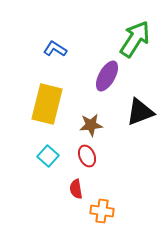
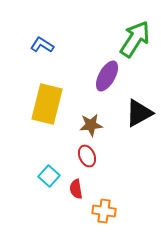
blue L-shape: moved 13 px left, 4 px up
black triangle: moved 1 px left, 1 px down; rotated 8 degrees counterclockwise
cyan square: moved 1 px right, 20 px down
orange cross: moved 2 px right
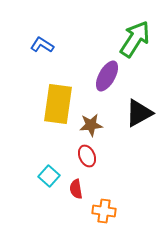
yellow rectangle: moved 11 px right; rotated 6 degrees counterclockwise
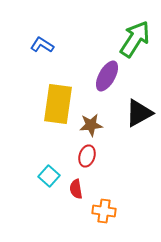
red ellipse: rotated 40 degrees clockwise
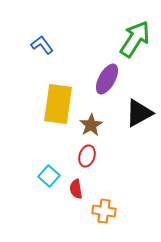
blue L-shape: rotated 20 degrees clockwise
purple ellipse: moved 3 px down
brown star: rotated 25 degrees counterclockwise
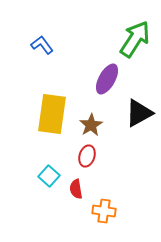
yellow rectangle: moved 6 px left, 10 px down
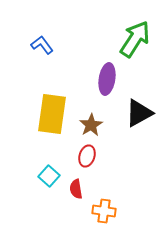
purple ellipse: rotated 20 degrees counterclockwise
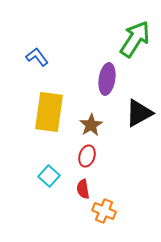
blue L-shape: moved 5 px left, 12 px down
yellow rectangle: moved 3 px left, 2 px up
red semicircle: moved 7 px right
orange cross: rotated 15 degrees clockwise
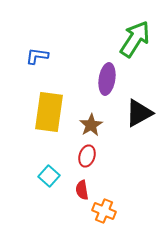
blue L-shape: moved 1 px up; rotated 45 degrees counterclockwise
red semicircle: moved 1 px left, 1 px down
